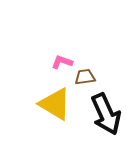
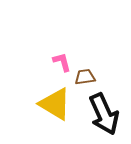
pink L-shape: rotated 55 degrees clockwise
black arrow: moved 2 px left
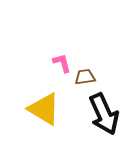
pink L-shape: moved 1 px down
yellow triangle: moved 11 px left, 5 px down
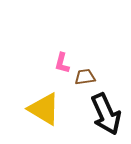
pink L-shape: rotated 150 degrees counterclockwise
black arrow: moved 2 px right
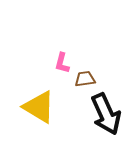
brown trapezoid: moved 2 px down
yellow triangle: moved 5 px left, 2 px up
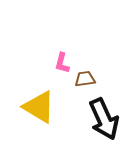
black arrow: moved 2 px left, 5 px down
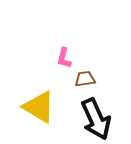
pink L-shape: moved 2 px right, 5 px up
black arrow: moved 8 px left
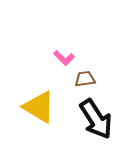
pink L-shape: rotated 60 degrees counterclockwise
black arrow: rotated 9 degrees counterclockwise
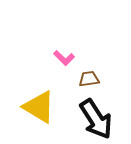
brown trapezoid: moved 4 px right
